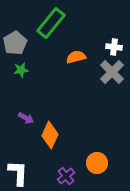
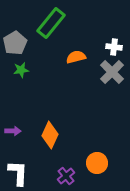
purple arrow: moved 13 px left, 13 px down; rotated 28 degrees counterclockwise
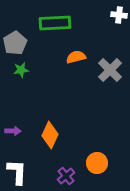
green rectangle: moved 4 px right; rotated 48 degrees clockwise
white cross: moved 5 px right, 32 px up
gray cross: moved 2 px left, 2 px up
white L-shape: moved 1 px left, 1 px up
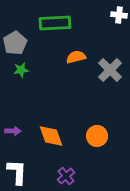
orange diamond: moved 1 px right, 1 px down; rotated 44 degrees counterclockwise
orange circle: moved 27 px up
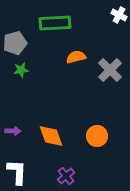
white cross: rotated 21 degrees clockwise
gray pentagon: rotated 15 degrees clockwise
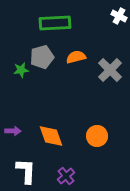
white cross: moved 1 px down
gray pentagon: moved 27 px right, 14 px down
white L-shape: moved 9 px right, 1 px up
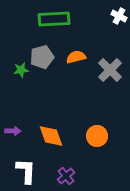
green rectangle: moved 1 px left, 4 px up
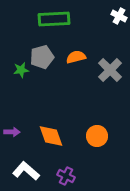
purple arrow: moved 1 px left, 1 px down
white L-shape: rotated 52 degrees counterclockwise
purple cross: rotated 24 degrees counterclockwise
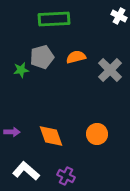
orange circle: moved 2 px up
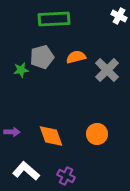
gray cross: moved 3 px left
